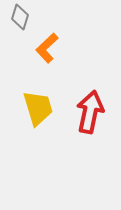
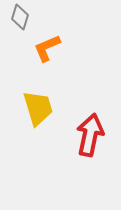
orange L-shape: rotated 20 degrees clockwise
red arrow: moved 23 px down
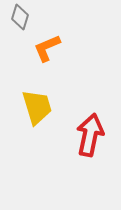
yellow trapezoid: moved 1 px left, 1 px up
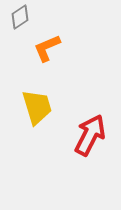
gray diamond: rotated 40 degrees clockwise
red arrow: rotated 15 degrees clockwise
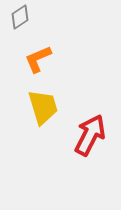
orange L-shape: moved 9 px left, 11 px down
yellow trapezoid: moved 6 px right
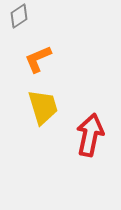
gray diamond: moved 1 px left, 1 px up
red arrow: rotated 15 degrees counterclockwise
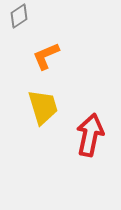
orange L-shape: moved 8 px right, 3 px up
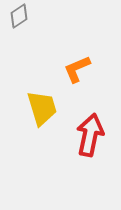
orange L-shape: moved 31 px right, 13 px down
yellow trapezoid: moved 1 px left, 1 px down
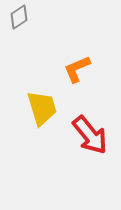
gray diamond: moved 1 px down
red arrow: rotated 129 degrees clockwise
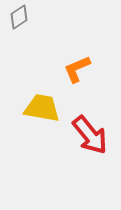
yellow trapezoid: rotated 63 degrees counterclockwise
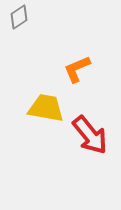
yellow trapezoid: moved 4 px right
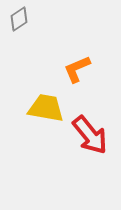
gray diamond: moved 2 px down
